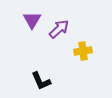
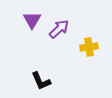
yellow cross: moved 6 px right, 4 px up
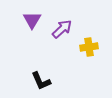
purple arrow: moved 3 px right
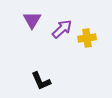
yellow cross: moved 2 px left, 9 px up
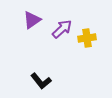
purple triangle: rotated 24 degrees clockwise
black L-shape: rotated 15 degrees counterclockwise
